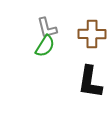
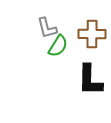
green semicircle: moved 13 px right
black L-shape: moved 2 px up; rotated 8 degrees counterclockwise
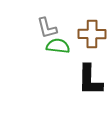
green semicircle: rotated 115 degrees counterclockwise
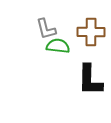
gray L-shape: moved 1 px left, 1 px down
brown cross: moved 1 px left, 2 px up
